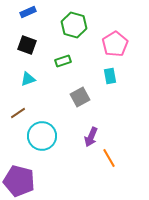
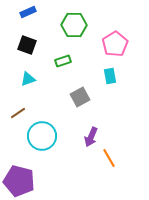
green hexagon: rotated 15 degrees counterclockwise
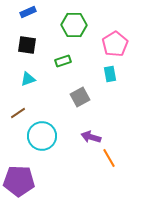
black square: rotated 12 degrees counterclockwise
cyan rectangle: moved 2 px up
purple arrow: rotated 84 degrees clockwise
purple pentagon: rotated 12 degrees counterclockwise
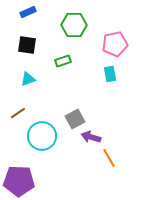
pink pentagon: rotated 20 degrees clockwise
gray square: moved 5 px left, 22 px down
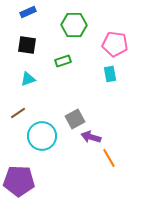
pink pentagon: rotated 20 degrees clockwise
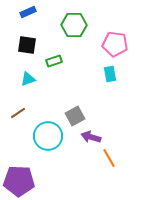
green rectangle: moved 9 px left
gray square: moved 3 px up
cyan circle: moved 6 px right
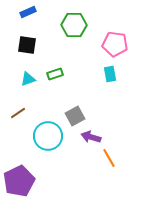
green rectangle: moved 1 px right, 13 px down
purple pentagon: rotated 28 degrees counterclockwise
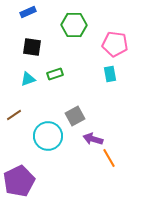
black square: moved 5 px right, 2 px down
brown line: moved 4 px left, 2 px down
purple arrow: moved 2 px right, 2 px down
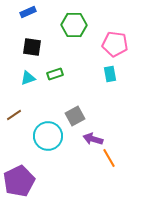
cyan triangle: moved 1 px up
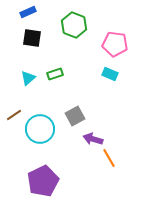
green hexagon: rotated 20 degrees clockwise
black square: moved 9 px up
cyan rectangle: rotated 56 degrees counterclockwise
cyan triangle: rotated 21 degrees counterclockwise
cyan circle: moved 8 px left, 7 px up
purple pentagon: moved 24 px right
